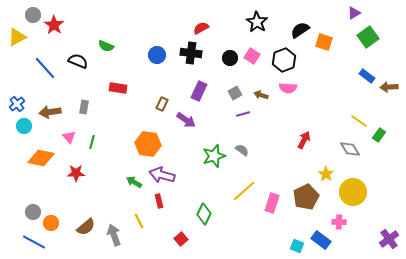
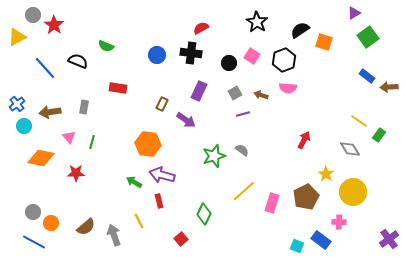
black circle at (230, 58): moved 1 px left, 5 px down
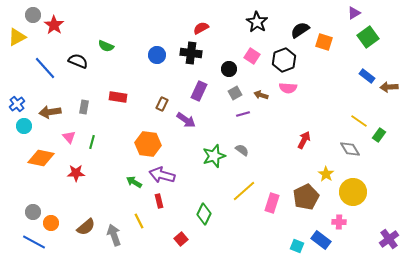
black circle at (229, 63): moved 6 px down
red rectangle at (118, 88): moved 9 px down
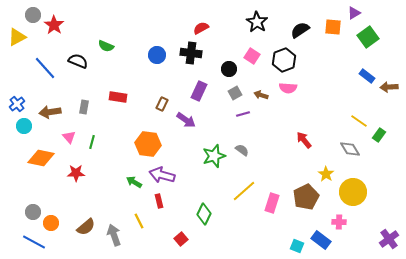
orange square at (324, 42): moved 9 px right, 15 px up; rotated 12 degrees counterclockwise
red arrow at (304, 140): rotated 66 degrees counterclockwise
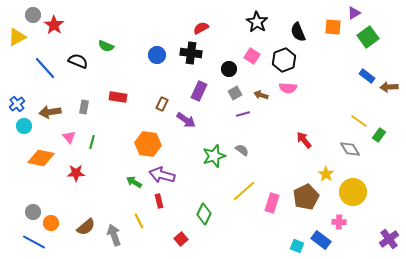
black semicircle at (300, 30): moved 2 px left, 2 px down; rotated 78 degrees counterclockwise
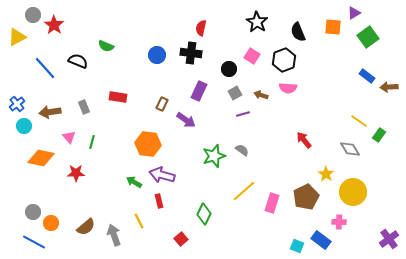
red semicircle at (201, 28): rotated 49 degrees counterclockwise
gray rectangle at (84, 107): rotated 32 degrees counterclockwise
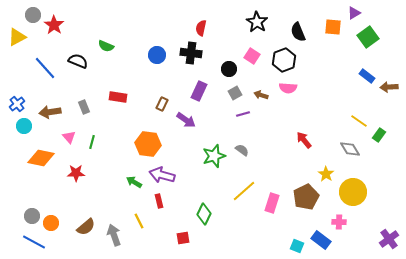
gray circle at (33, 212): moved 1 px left, 4 px down
red square at (181, 239): moved 2 px right, 1 px up; rotated 32 degrees clockwise
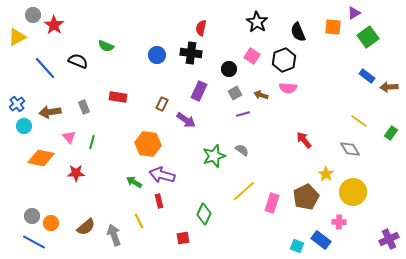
green rectangle at (379, 135): moved 12 px right, 2 px up
purple cross at (389, 239): rotated 12 degrees clockwise
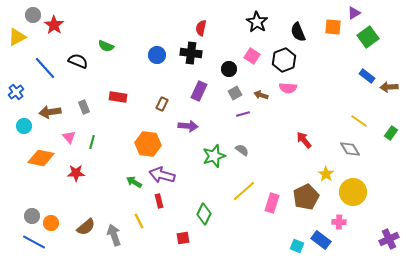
blue cross at (17, 104): moved 1 px left, 12 px up
purple arrow at (186, 120): moved 2 px right, 6 px down; rotated 30 degrees counterclockwise
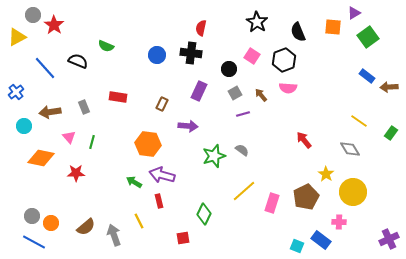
brown arrow at (261, 95): rotated 32 degrees clockwise
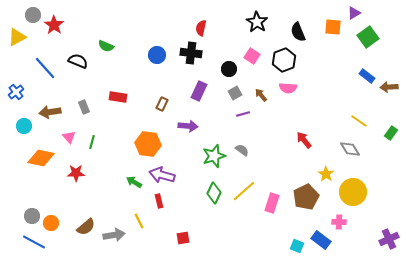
green diamond at (204, 214): moved 10 px right, 21 px up
gray arrow at (114, 235): rotated 100 degrees clockwise
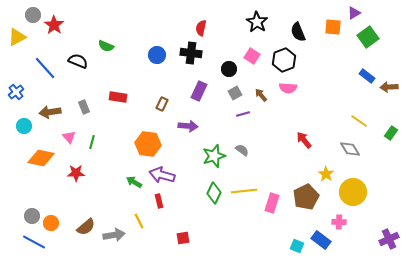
yellow line at (244, 191): rotated 35 degrees clockwise
